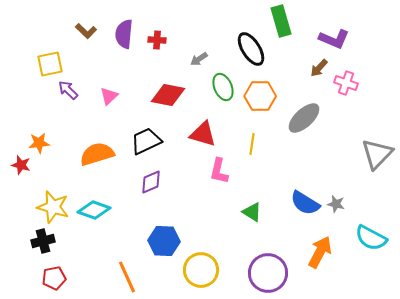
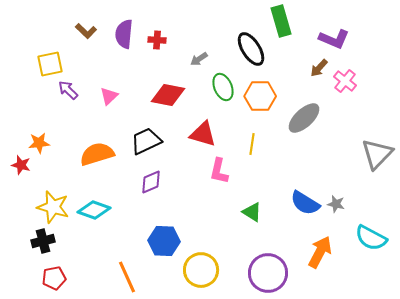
pink cross: moved 1 px left, 2 px up; rotated 20 degrees clockwise
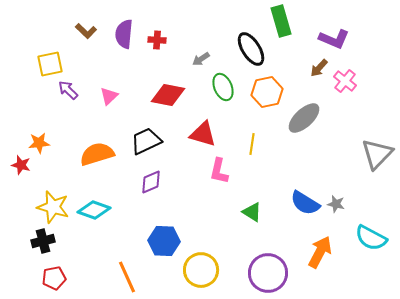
gray arrow: moved 2 px right
orange hexagon: moved 7 px right, 4 px up; rotated 12 degrees counterclockwise
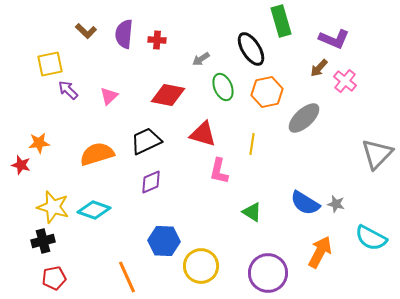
yellow circle: moved 4 px up
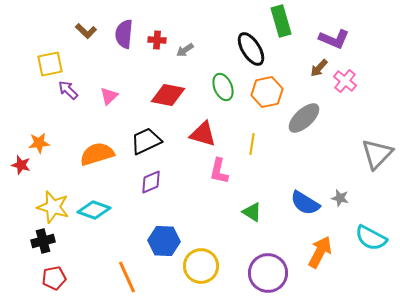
gray arrow: moved 16 px left, 9 px up
gray star: moved 4 px right, 6 px up
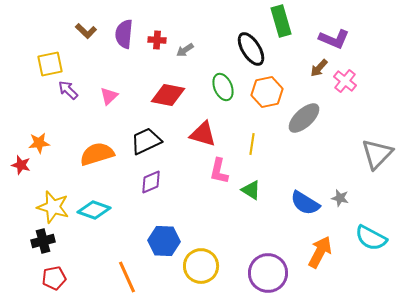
green triangle: moved 1 px left, 22 px up
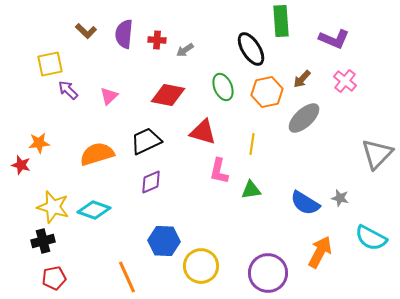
green rectangle: rotated 12 degrees clockwise
brown arrow: moved 17 px left, 11 px down
red triangle: moved 2 px up
green triangle: rotated 40 degrees counterclockwise
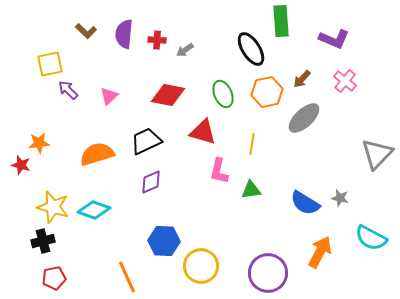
green ellipse: moved 7 px down
